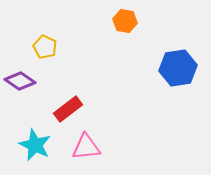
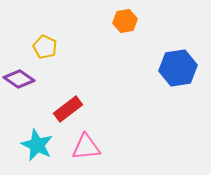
orange hexagon: rotated 20 degrees counterclockwise
purple diamond: moved 1 px left, 2 px up
cyan star: moved 2 px right
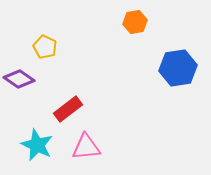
orange hexagon: moved 10 px right, 1 px down
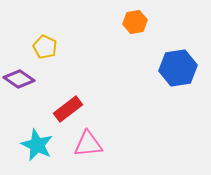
pink triangle: moved 2 px right, 3 px up
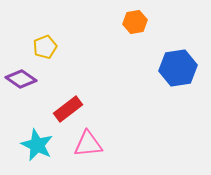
yellow pentagon: rotated 25 degrees clockwise
purple diamond: moved 2 px right
